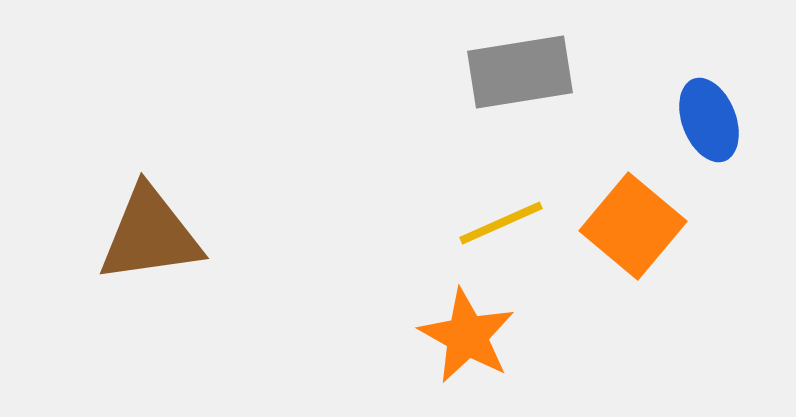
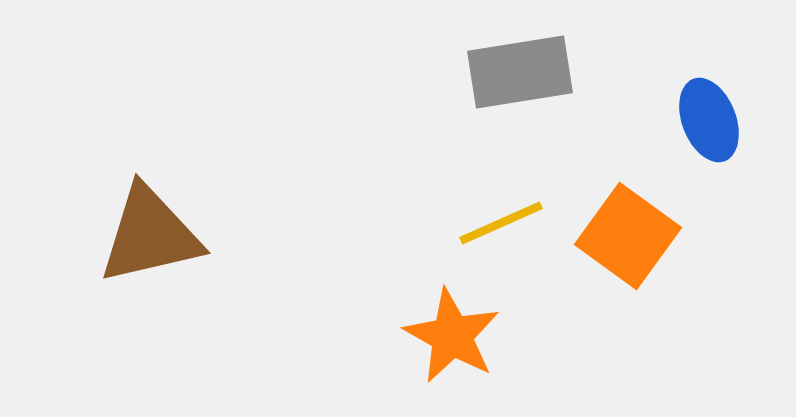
orange square: moved 5 px left, 10 px down; rotated 4 degrees counterclockwise
brown triangle: rotated 5 degrees counterclockwise
orange star: moved 15 px left
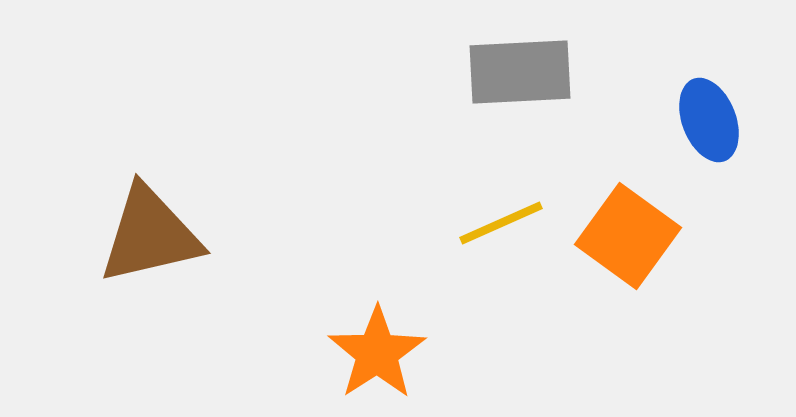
gray rectangle: rotated 6 degrees clockwise
orange star: moved 75 px left, 17 px down; rotated 10 degrees clockwise
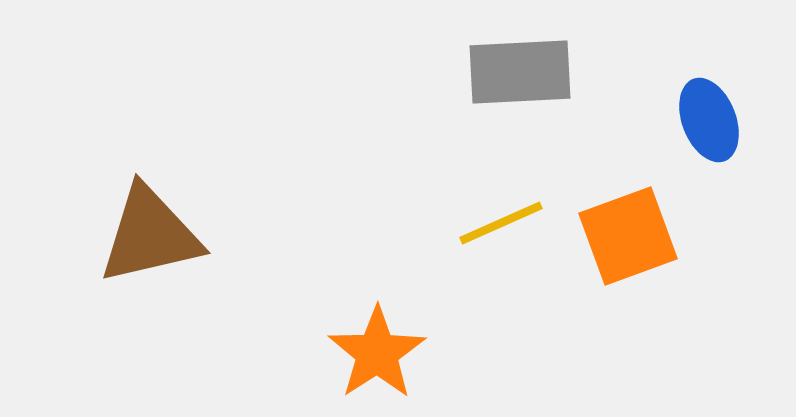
orange square: rotated 34 degrees clockwise
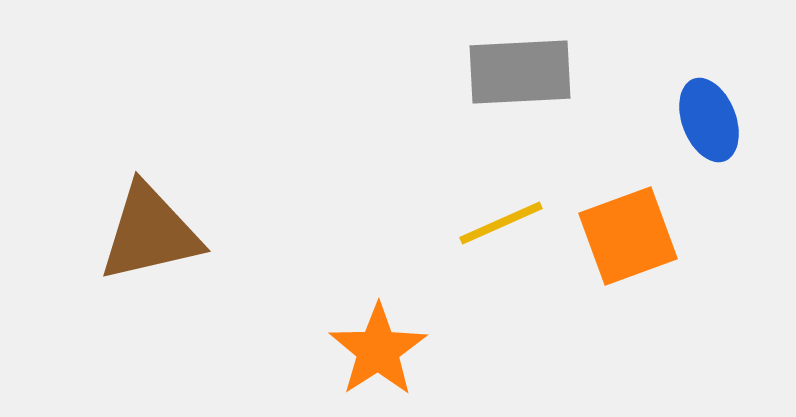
brown triangle: moved 2 px up
orange star: moved 1 px right, 3 px up
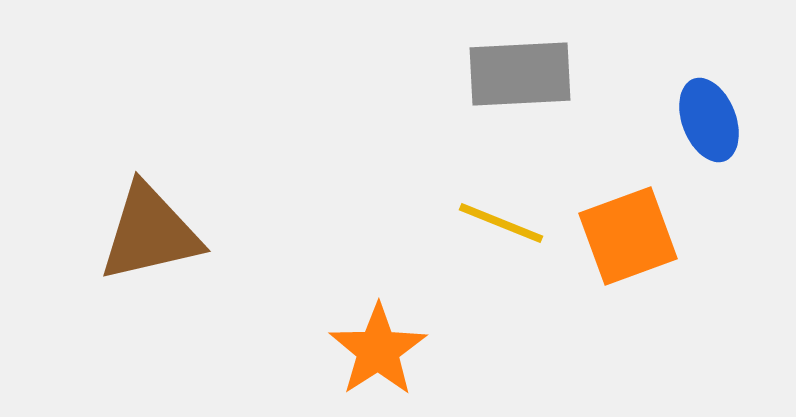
gray rectangle: moved 2 px down
yellow line: rotated 46 degrees clockwise
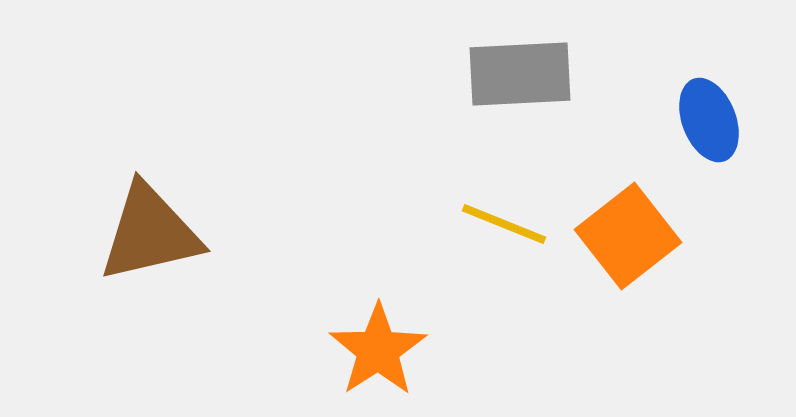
yellow line: moved 3 px right, 1 px down
orange square: rotated 18 degrees counterclockwise
